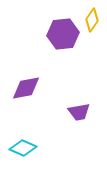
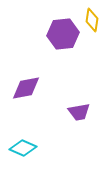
yellow diamond: rotated 25 degrees counterclockwise
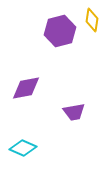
purple hexagon: moved 3 px left, 3 px up; rotated 8 degrees counterclockwise
purple trapezoid: moved 5 px left
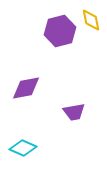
yellow diamond: moved 1 px left; rotated 20 degrees counterclockwise
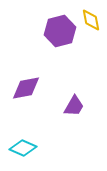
purple trapezoid: moved 6 px up; rotated 50 degrees counterclockwise
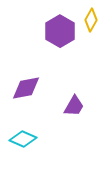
yellow diamond: rotated 40 degrees clockwise
purple hexagon: rotated 16 degrees counterclockwise
cyan diamond: moved 9 px up
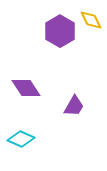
yellow diamond: rotated 55 degrees counterclockwise
purple diamond: rotated 68 degrees clockwise
cyan diamond: moved 2 px left
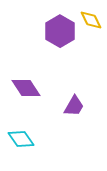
cyan diamond: rotated 32 degrees clockwise
